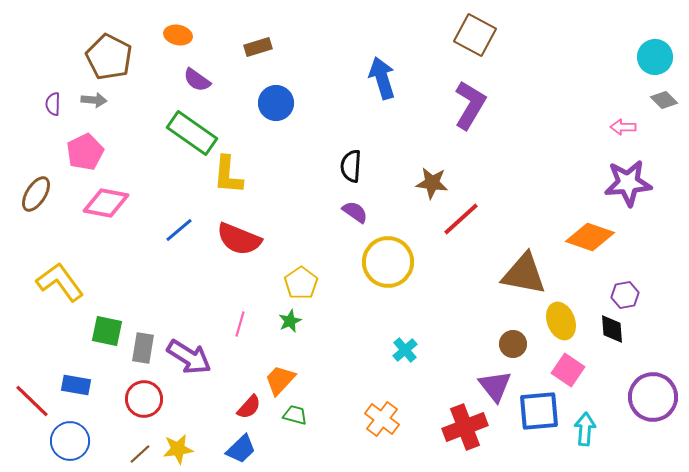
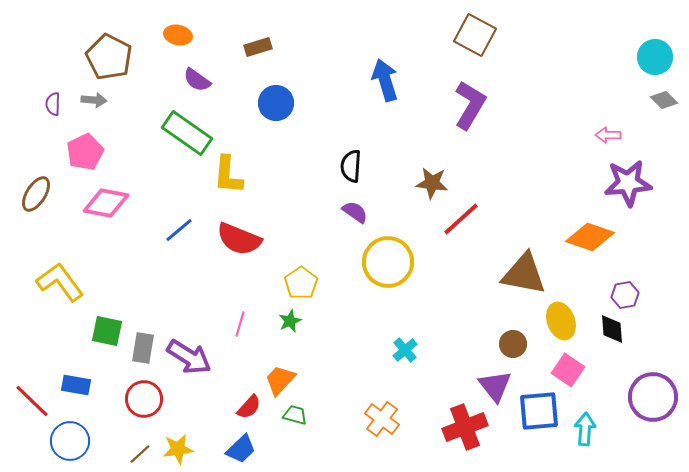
blue arrow at (382, 78): moved 3 px right, 2 px down
pink arrow at (623, 127): moved 15 px left, 8 px down
green rectangle at (192, 133): moved 5 px left
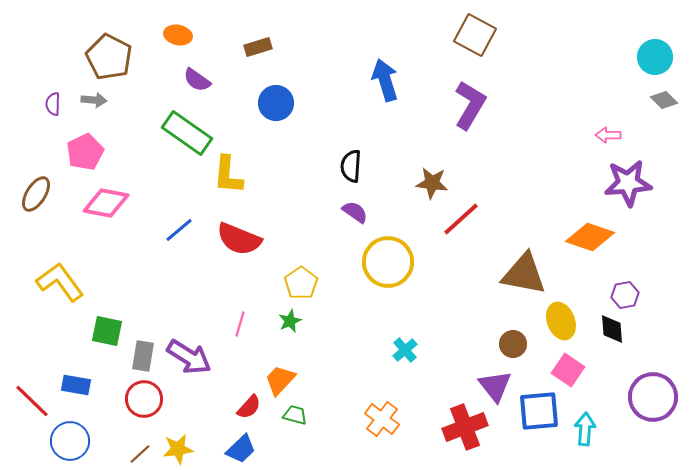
gray rectangle at (143, 348): moved 8 px down
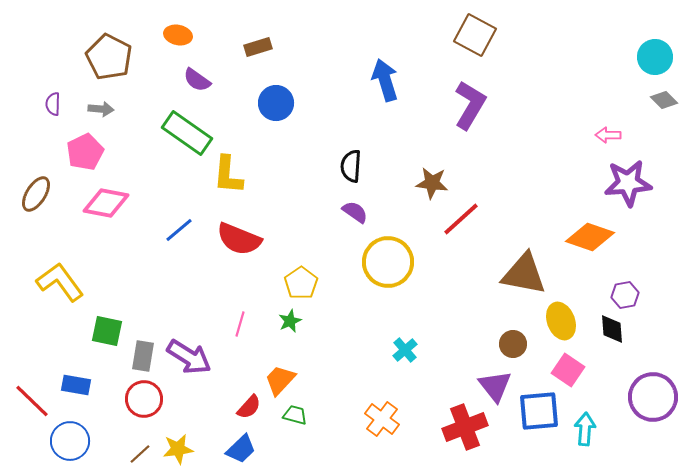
gray arrow at (94, 100): moved 7 px right, 9 px down
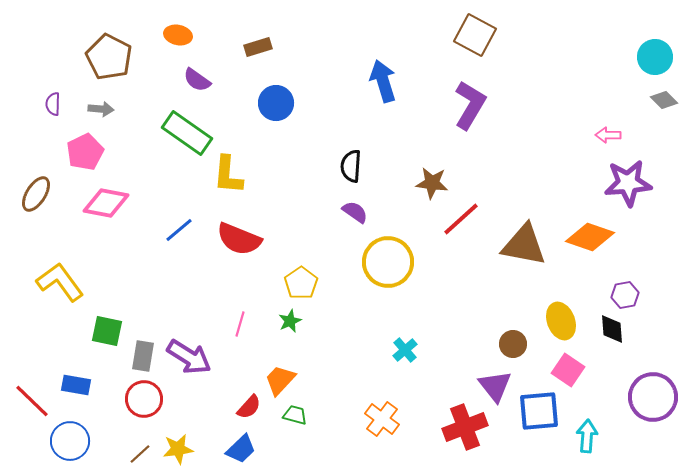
blue arrow at (385, 80): moved 2 px left, 1 px down
brown triangle at (524, 274): moved 29 px up
cyan arrow at (585, 429): moved 2 px right, 7 px down
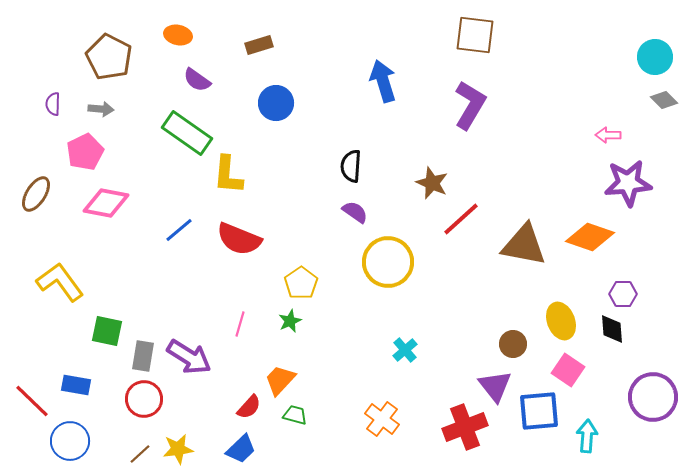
brown square at (475, 35): rotated 21 degrees counterclockwise
brown rectangle at (258, 47): moved 1 px right, 2 px up
brown star at (432, 183): rotated 16 degrees clockwise
purple hexagon at (625, 295): moved 2 px left, 1 px up; rotated 12 degrees clockwise
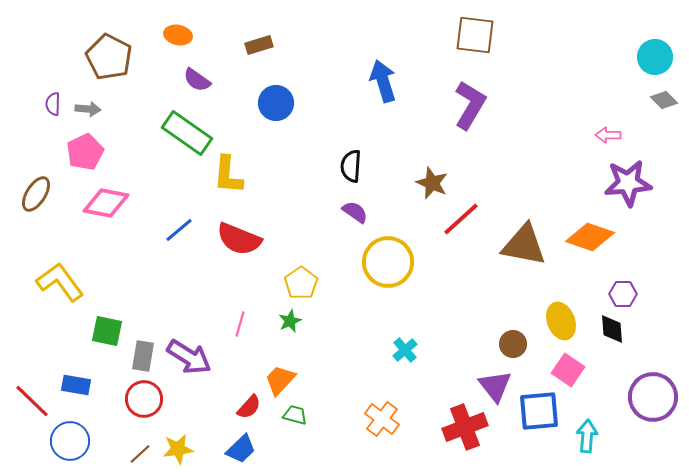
gray arrow at (101, 109): moved 13 px left
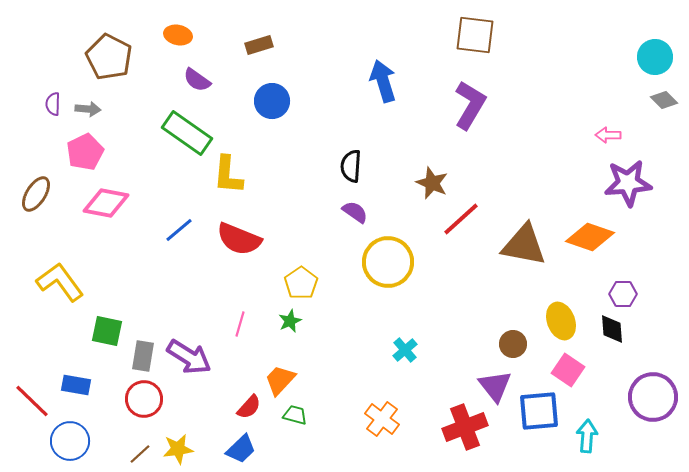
blue circle at (276, 103): moved 4 px left, 2 px up
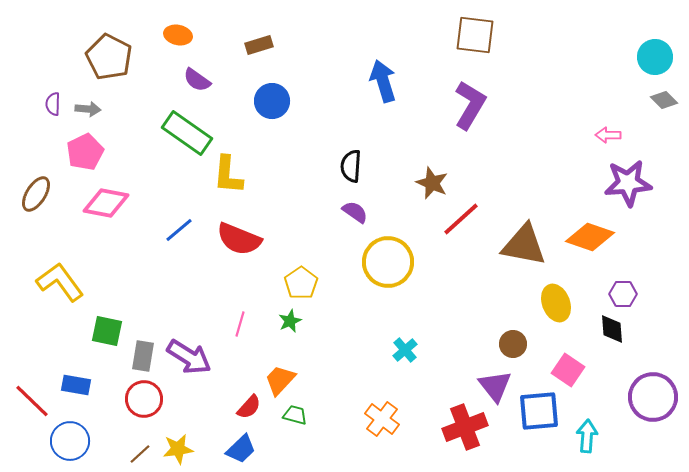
yellow ellipse at (561, 321): moved 5 px left, 18 px up
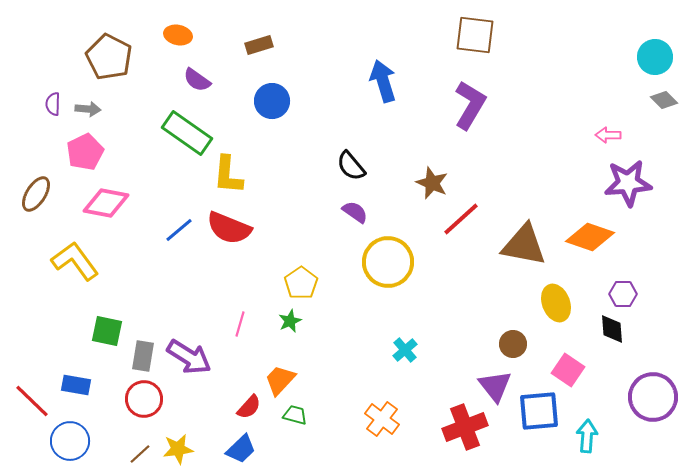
black semicircle at (351, 166): rotated 44 degrees counterclockwise
red semicircle at (239, 239): moved 10 px left, 11 px up
yellow L-shape at (60, 282): moved 15 px right, 21 px up
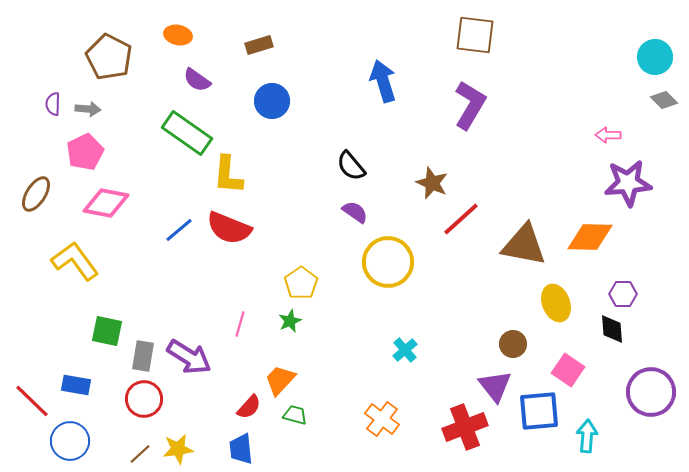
orange diamond at (590, 237): rotated 18 degrees counterclockwise
purple circle at (653, 397): moved 2 px left, 5 px up
blue trapezoid at (241, 449): rotated 128 degrees clockwise
